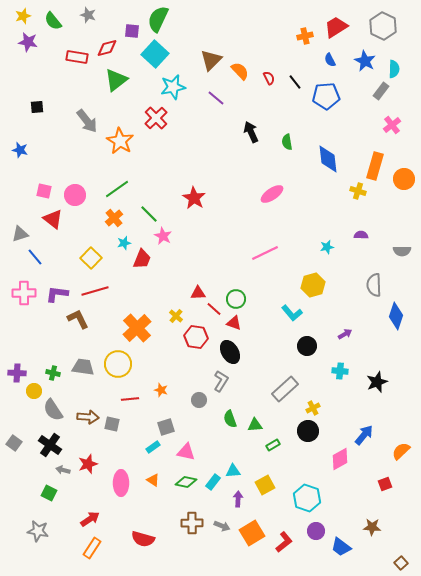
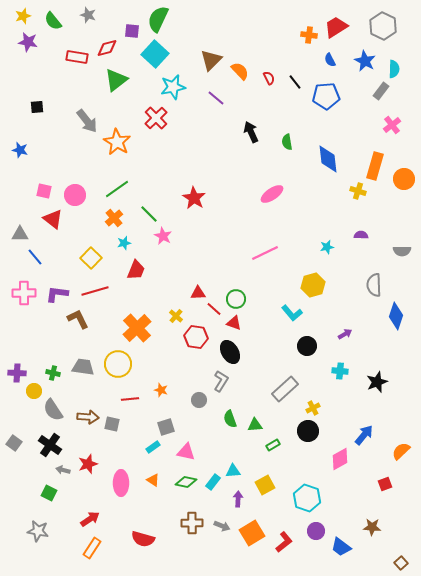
orange cross at (305, 36): moved 4 px right, 1 px up; rotated 21 degrees clockwise
orange star at (120, 141): moved 3 px left, 1 px down
gray triangle at (20, 234): rotated 18 degrees clockwise
red trapezoid at (142, 259): moved 6 px left, 11 px down
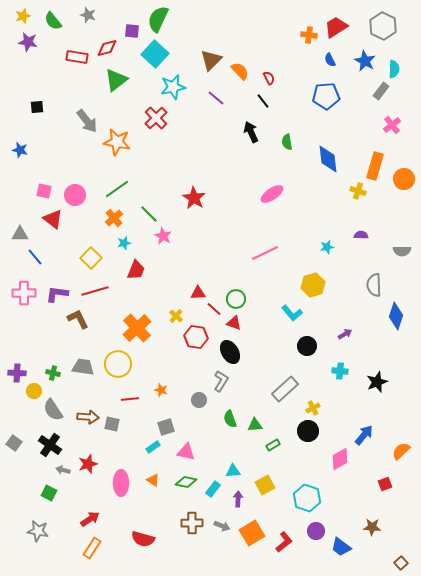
black line at (295, 82): moved 32 px left, 19 px down
orange star at (117, 142): rotated 20 degrees counterclockwise
cyan rectangle at (213, 482): moved 7 px down
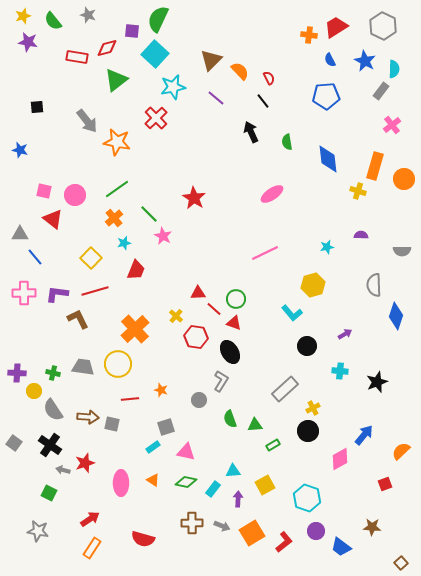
orange cross at (137, 328): moved 2 px left, 1 px down
red star at (88, 464): moved 3 px left, 1 px up
